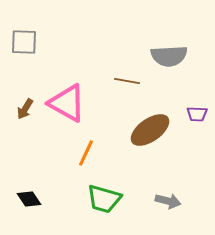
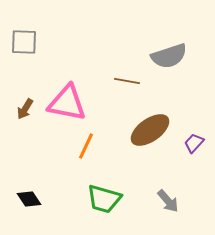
gray semicircle: rotated 15 degrees counterclockwise
pink triangle: rotated 18 degrees counterclockwise
purple trapezoid: moved 3 px left, 29 px down; rotated 130 degrees clockwise
orange line: moved 7 px up
gray arrow: rotated 35 degrees clockwise
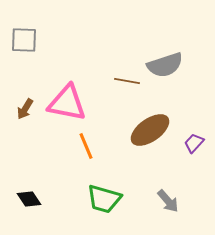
gray square: moved 2 px up
gray semicircle: moved 4 px left, 9 px down
orange line: rotated 48 degrees counterclockwise
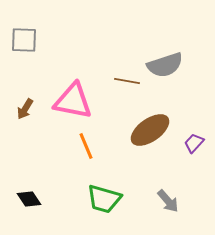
pink triangle: moved 6 px right, 2 px up
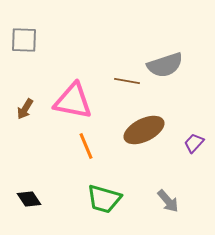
brown ellipse: moved 6 px left; rotated 9 degrees clockwise
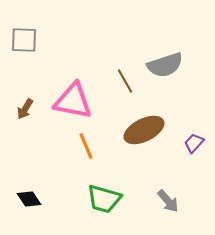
brown line: moved 2 px left; rotated 50 degrees clockwise
